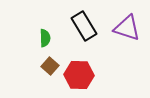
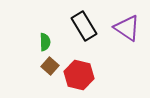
purple triangle: rotated 16 degrees clockwise
green semicircle: moved 4 px down
red hexagon: rotated 12 degrees clockwise
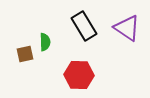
brown square: moved 25 px left, 12 px up; rotated 36 degrees clockwise
red hexagon: rotated 12 degrees counterclockwise
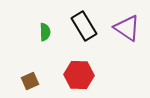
green semicircle: moved 10 px up
brown square: moved 5 px right, 27 px down; rotated 12 degrees counterclockwise
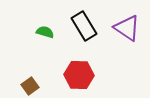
green semicircle: rotated 72 degrees counterclockwise
brown square: moved 5 px down; rotated 12 degrees counterclockwise
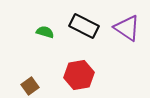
black rectangle: rotated 32 degrees counterclockwise
red hexagon: rotated 12 degrees counterclockwise
